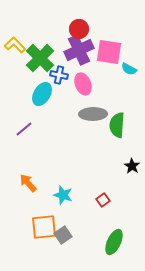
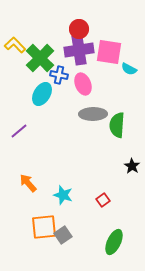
purple cross: rotated 16 degrees clockwise
purple line: moved 5 px left, 2 px down
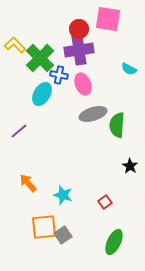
pink square: moved 1 px left, 33 px up
gray ellipse: rotated 16 degrees counterclockwise
black star: moved 2 px left
red square: moved 2 px right, 2 px down
